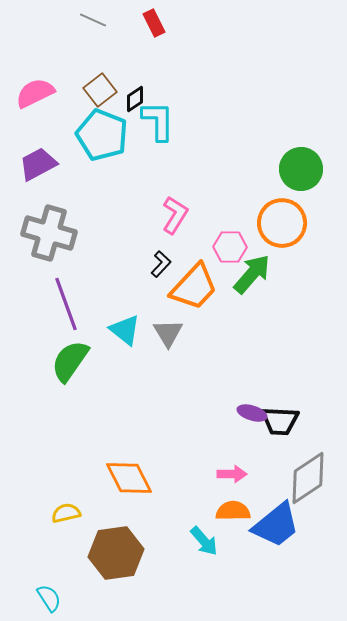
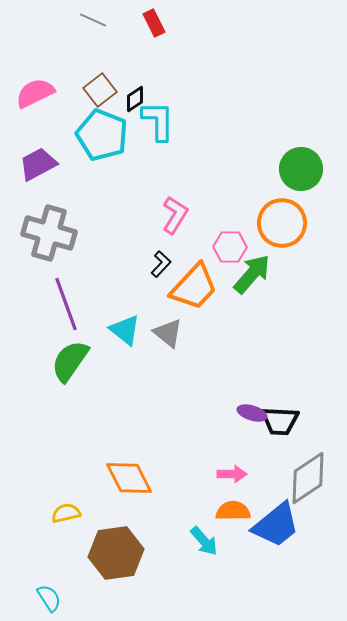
gray triangle: rotated 20 degrees counterclockwise
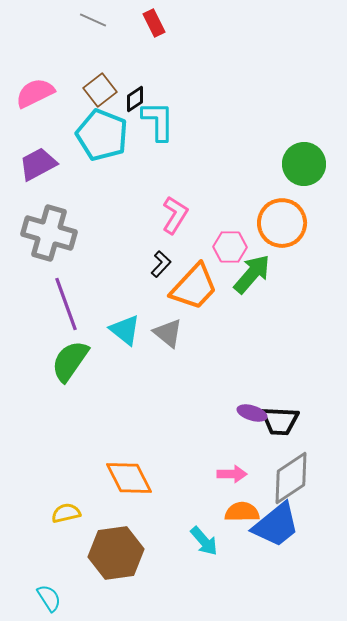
green circle: moved 3 px right, 5 px up
gray diamond: moved 17 px left
orange semicircle: moved 9 px right, 1 px down
